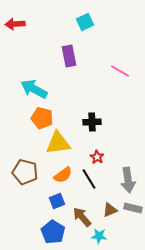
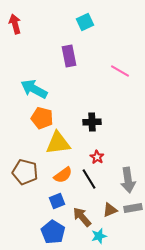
red arrow: rotated 78 degrees clockwise
gray rectangle: rotated 24 degrees counterclockwise
cyan star: rotated 21 degrees counterclockwise
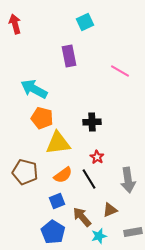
gray rectangle: moved 24 px down
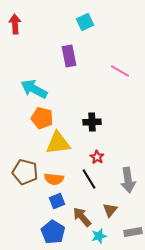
red arrow: rotated 12 degrees clockwise
orange semicircle: moved 9 px left, 4 px down; rotated 42 degrees clockwise
brown triangle: rotated 28 degrees counterclockwise
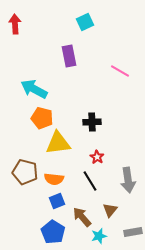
black line: moved 1 px right, 2 px down
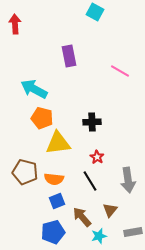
cyan square: moved 10 px right, 10 px up; rotated 36 degrees counterclockwise
blue pentagon: rotated 25 degrees clockwise
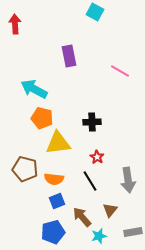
brown pentagon: moved 3 px up
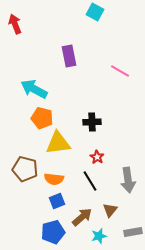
red arrow: rotated 18 degrees counterclockwise
brown arrow: rotated 90 degrees clockwise
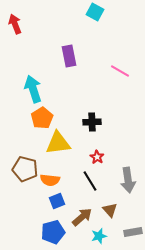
cyan arrow: moved 1 px left; rotated 44 degrees clockwise
orange pentagon: rotated 25 degrees clockwise
orange semicircle: moved 4 px left, 1 px down
brown triangle: rotated 21 degrees counterclockwise
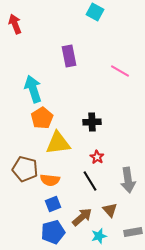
blue square: moved 4 px left, 3 px down
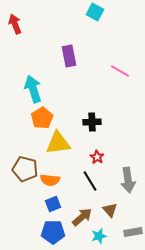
blue pentagon: rotated 15 degrees clockwise
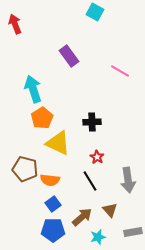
purple rectangle: rotated 25 degrees counterclockwise
yellow triangle: rotated 32 degrees clockwise
blue square: rotated 14 degrees counterclockwise
blue pentagon: moved 2 px up
cyan star: moved 1 px left, 1 px down
